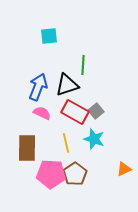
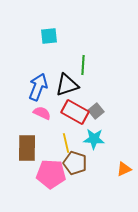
cyan star: rotated 15 degrees counterclockwise
brown pentagon: moved 11 px up; rotated 20 degrees counterclockwise
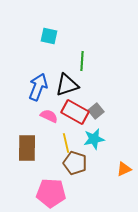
cyan square: rotated 18 degrees clockwise
green line: moved 1 px left, 4 px up
pink semicircle: moved 7 px right, 3 px down
cyan star: rotated 15 degrees counterclockwise
pink pentagon: moved 19 px down
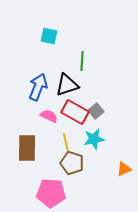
brown pentagon: moved 3 px left
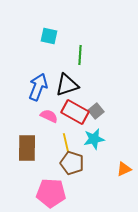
green line: moved 2 px left, 6 px up
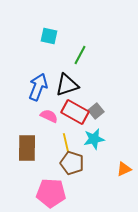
green line: rotated 24 degrees clockwise
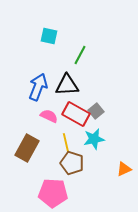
black triangle: rotated 15 degrees clockwise
red rectangle: moved 1 px right, 2 px down
brown rectangle: rotated 28 degrees clockwise
pink pentagon: moved 2 px right
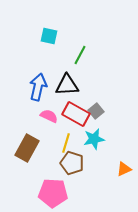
blue arrow: rotated 8 degrees counterclockwise
yellow line: rotated 30 degrees clockwise
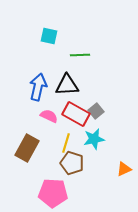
green line: rotated 60 degrees clockwise
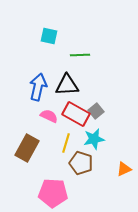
brown pentagon: moved 9 px right
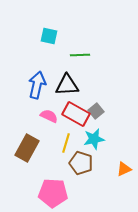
blue arrow: moved 1 px left, 2 px up
